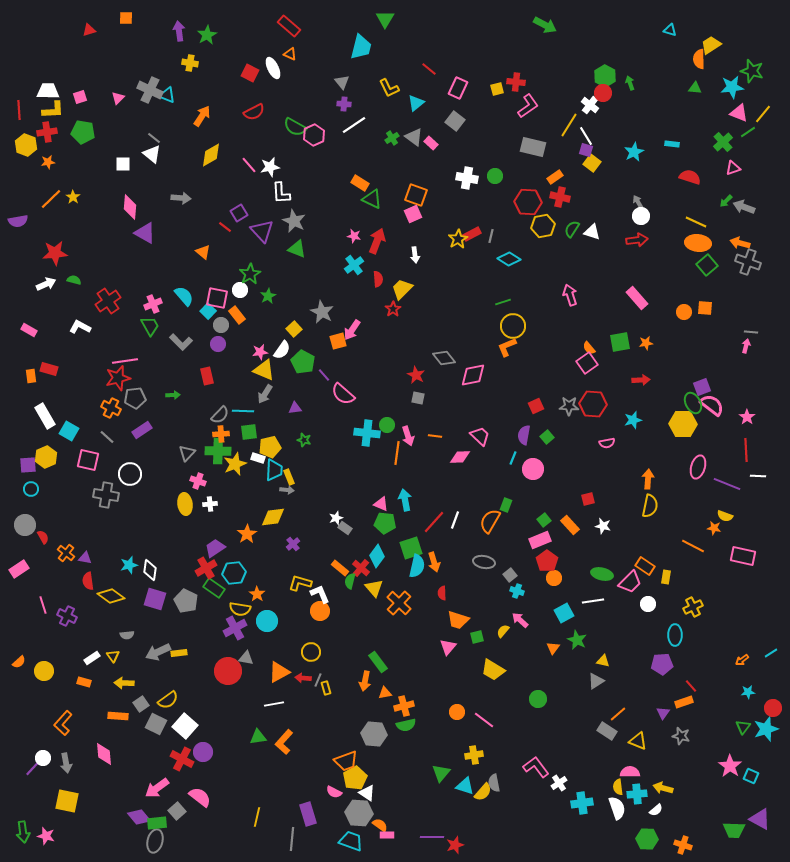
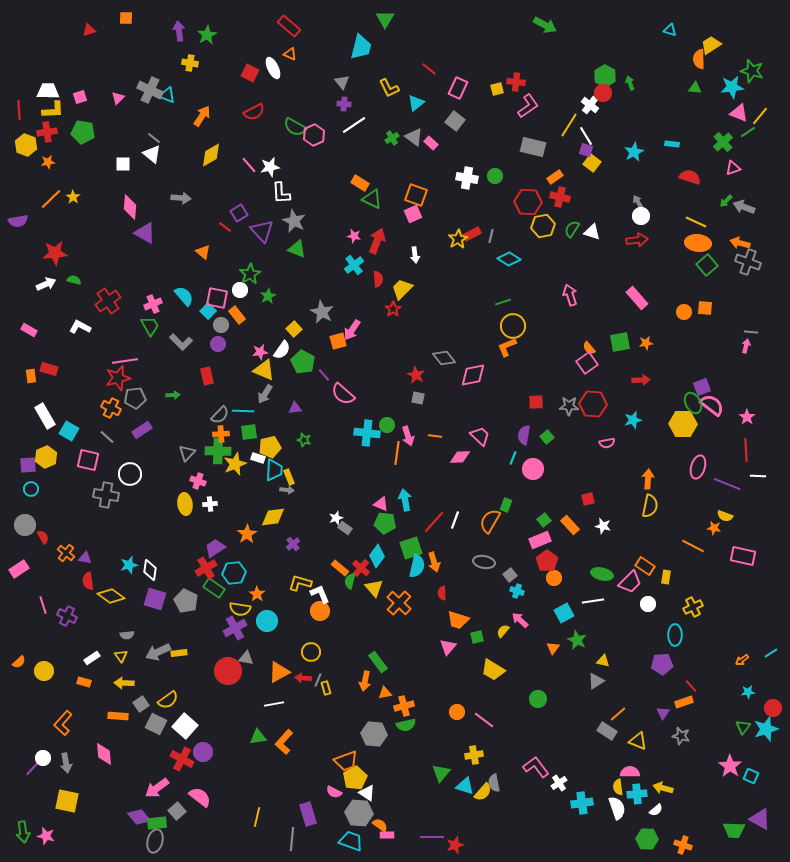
yellow line at (763, 114): moved 3 px left, 2 px down
red square at (536, 406): moved 4 px up; rotated 21 degrees clockwise
yellow triangle at (113, 656): moved 8 px right
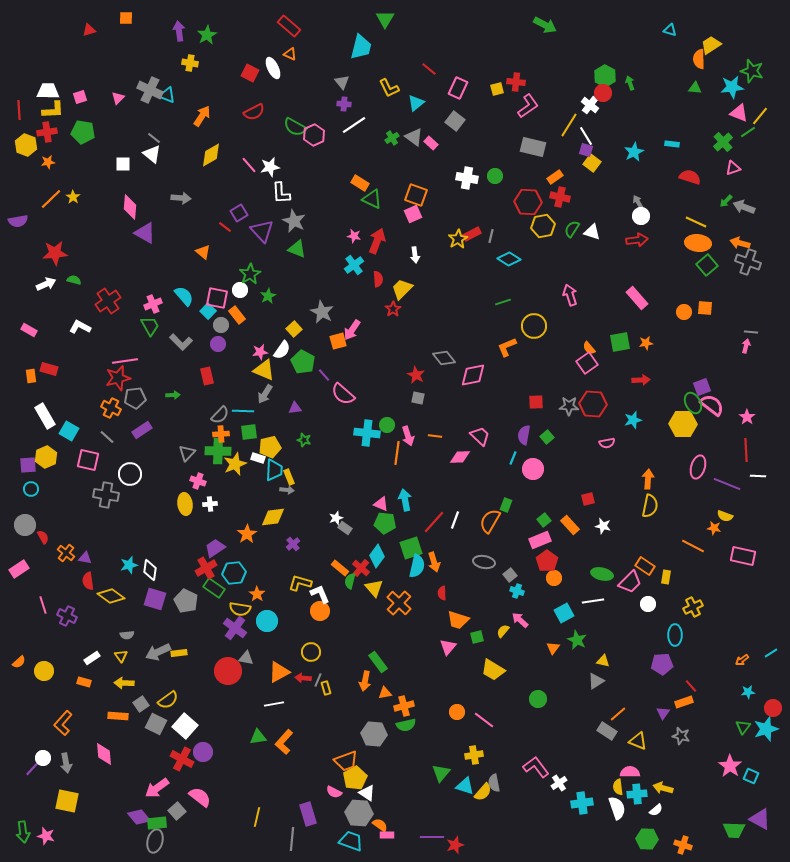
yellow circle at (513, 326): moved 21 px right
purple cross at (235, 628): rotated 25 degrees counterclockwise
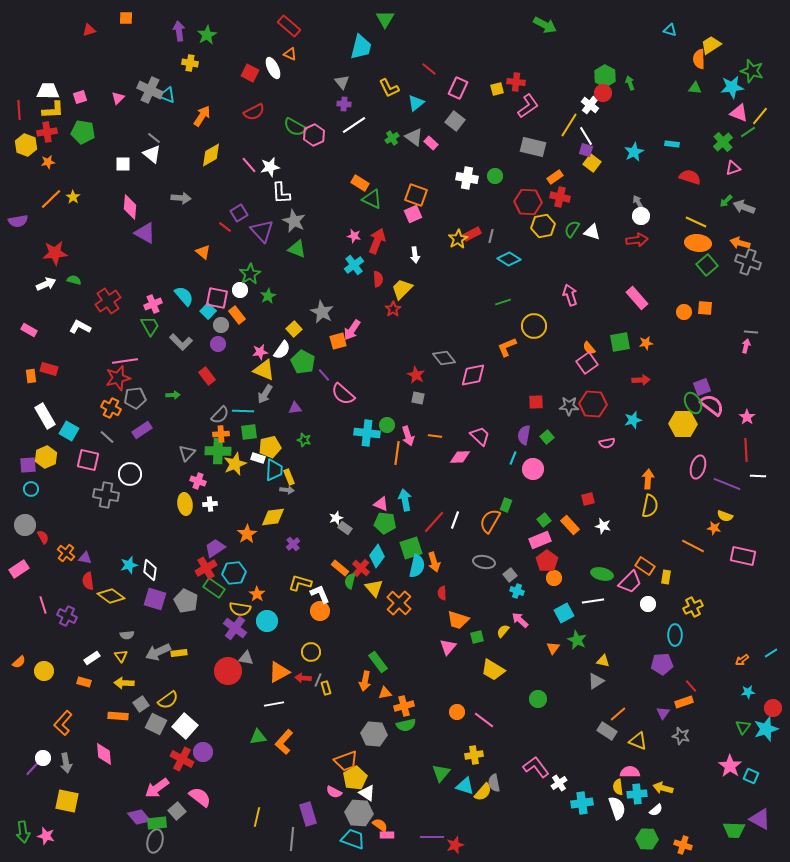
red rectangle at (207, 376): rotated 24 degrees counterclockwise
cyan trapezoid at (351, 841): moved 2 px right, 2 px up
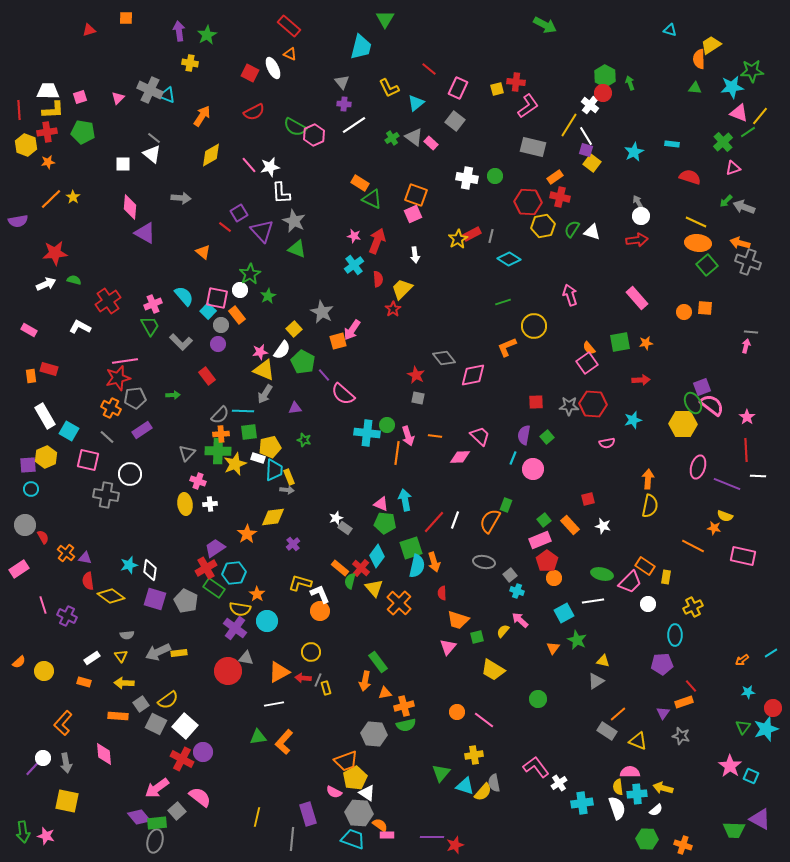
green star at (752, 71): rotated 20 degrees counterclockwise
